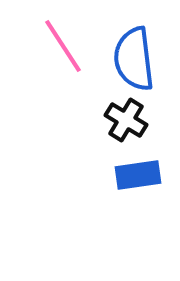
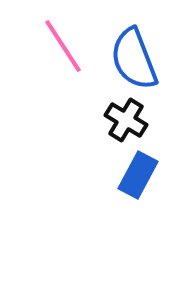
blue semicircle: rotated 14 degrees counterclockwise
blue rectangle: rotated 54 degrees counterclockwise
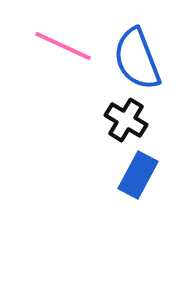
pink line: rotated 32 degrees counterclockwise
blue semicircle: moved 3 px right
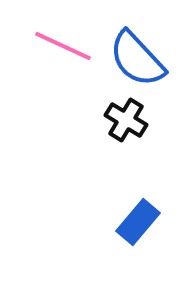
blue semicircle: rotated 22 degrees counterclockwise
blue rectangle: moved 47 px down; rotated 12 degrees clockwise
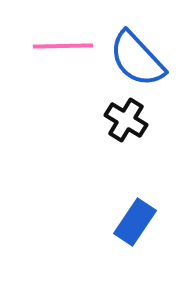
pink line: rotated 26 degrees counterclockwise
blue rectangle: moved 3 px left; rotated 6 degrees counterclockwise
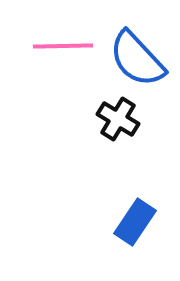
black cross: moved 8 px left, 1 px up
